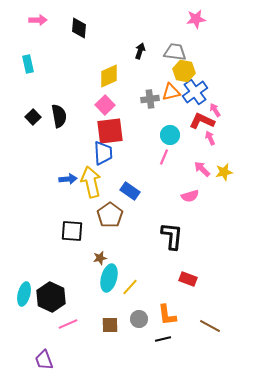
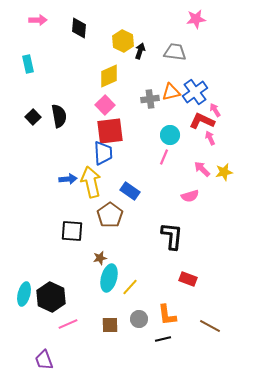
yellow hexagon at (184, 71): moved 61 px left, 30 px up; rotated 15 degrees clockwise
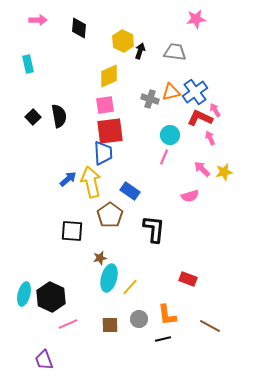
gray cross at (150, 99): rotated 24 degrees clockwise
pink square at (105, 105): rotated 36 degrees clockwise
red L-shape at (202, 121): moved 2 px left, 3 px up
blue arrow at (68, 179): rotated 36 degrees counterclockwise
black L-shape at (172, 236): moved 18 px left, 7 px up
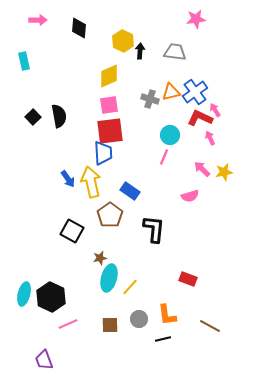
black arrow at (140, 51): rotated 14 degrees counterclockwise
cyan rectangle at (28, 64): moved 4 px left, 3 px up
pink square at (105, 105): moved 4 px right
blue arrow at (68, 179): rotated 96 degrees clockwise
black square at (72, 231): rotated 25 degrees clockwise
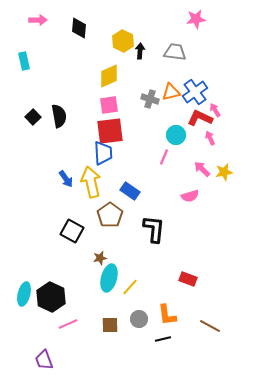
cyan circle at (170, 135): moved 6 px right
blue arrow at (68, 179): moved 2 px left
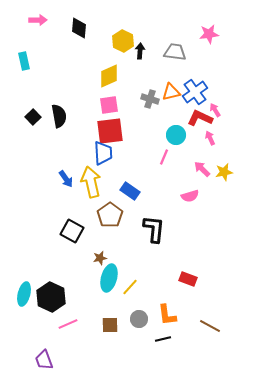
pink star at (196, 19): moved 13 px right, 15 px down
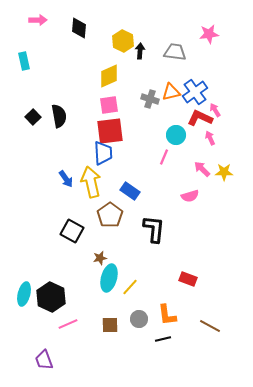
yellow star at (224, 172): rotated 12 degrees clockwise
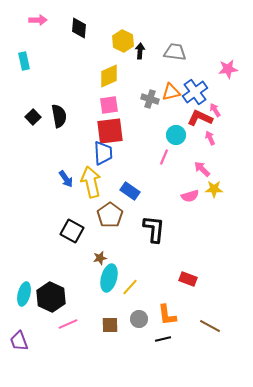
pink star at (209, 34): moved 19 px right, 35 px down
yellow star at (224, 172): moved 10 px left, 17 px down
purple trapezoid at (44, 360): moved 25 px left, 19 px up
